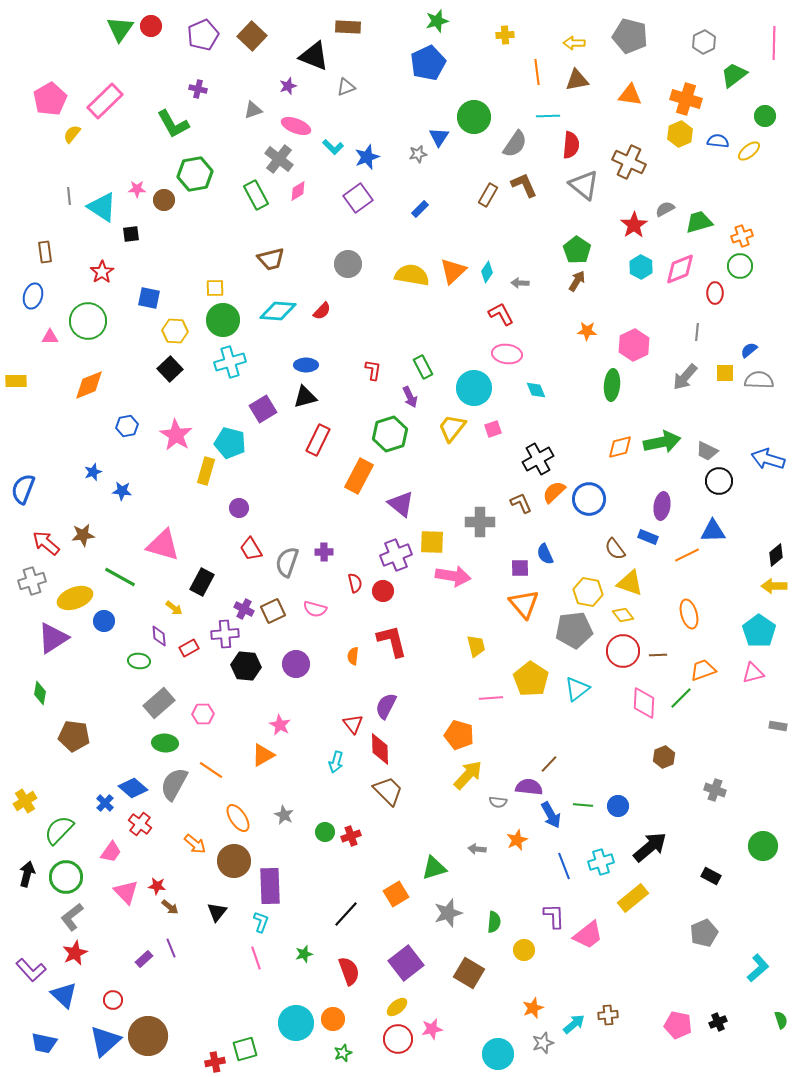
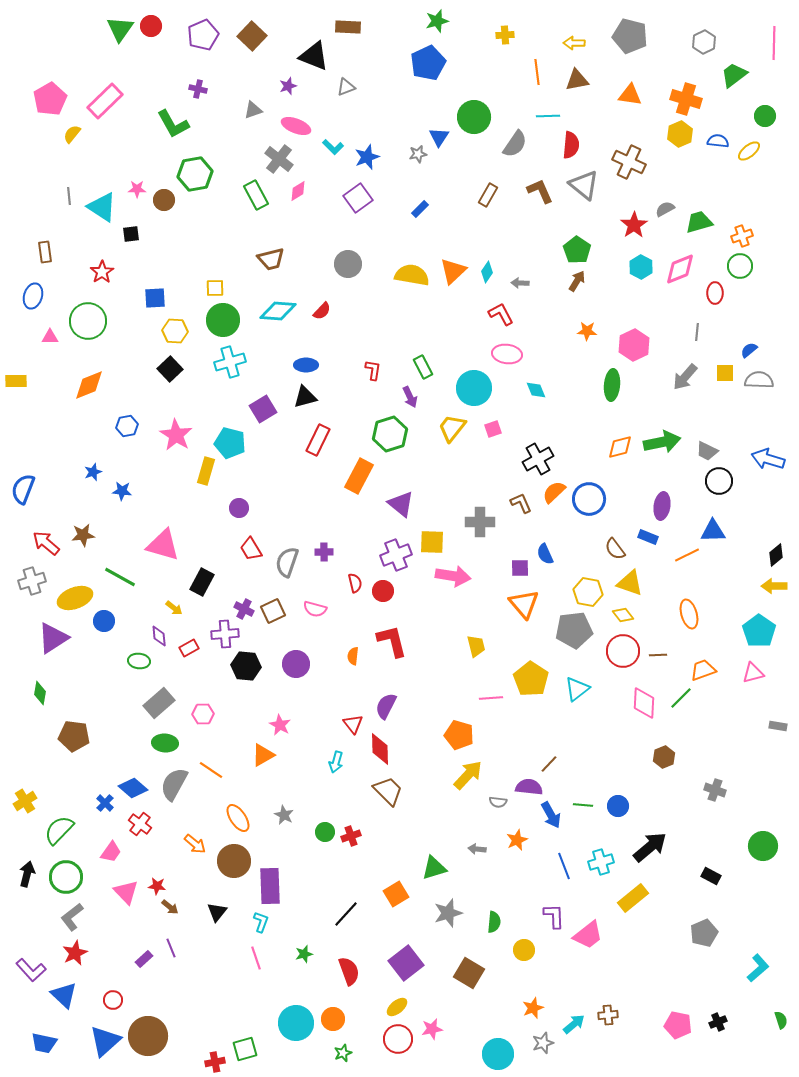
brown L-shape at (524, 185): moved 16 px right, 6 px down
blue square at (149, 298): moved 6 px right; rotated 15 degrees counterclockwise
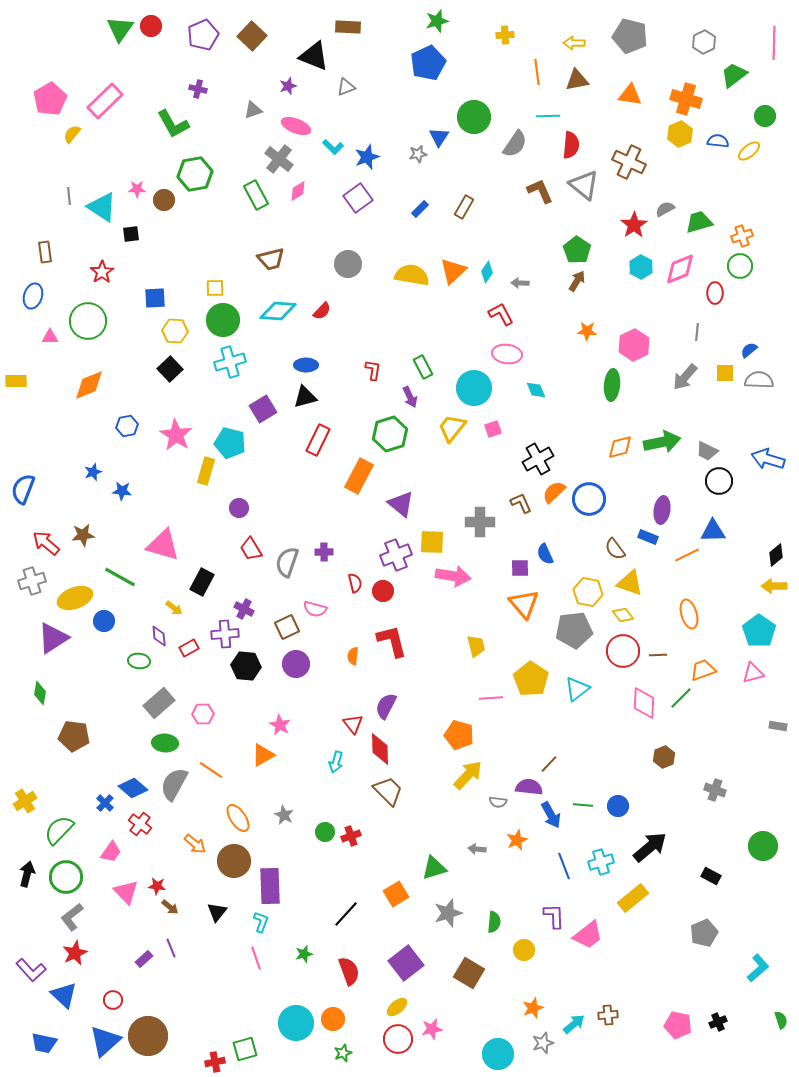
brown rectangle at (488, 195): moved 24 px left, 12 px down
purple ellipse at (662, 506): moved 4 px down
brown square at (273, 611): moved 14 px right, 16 px down
